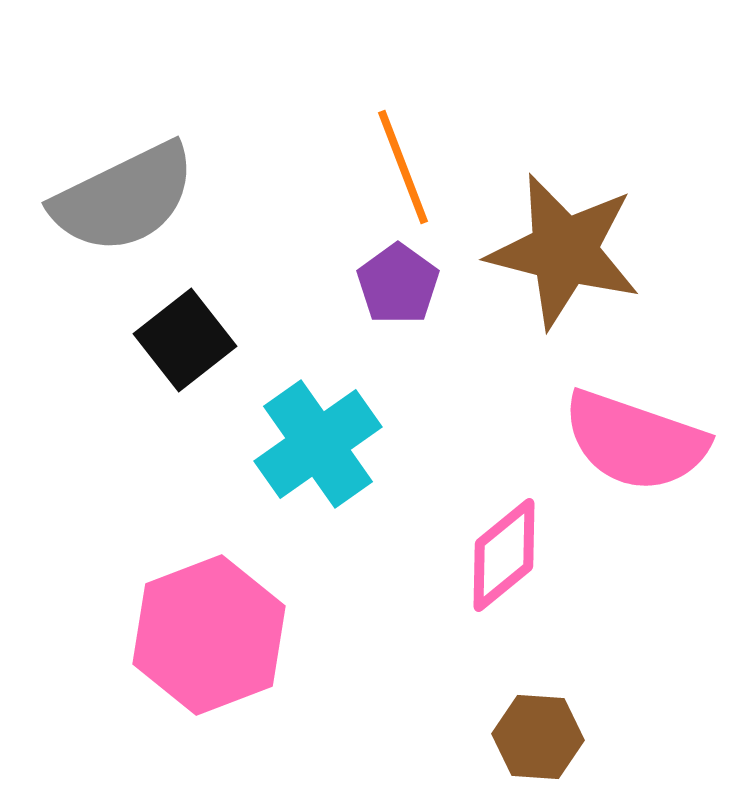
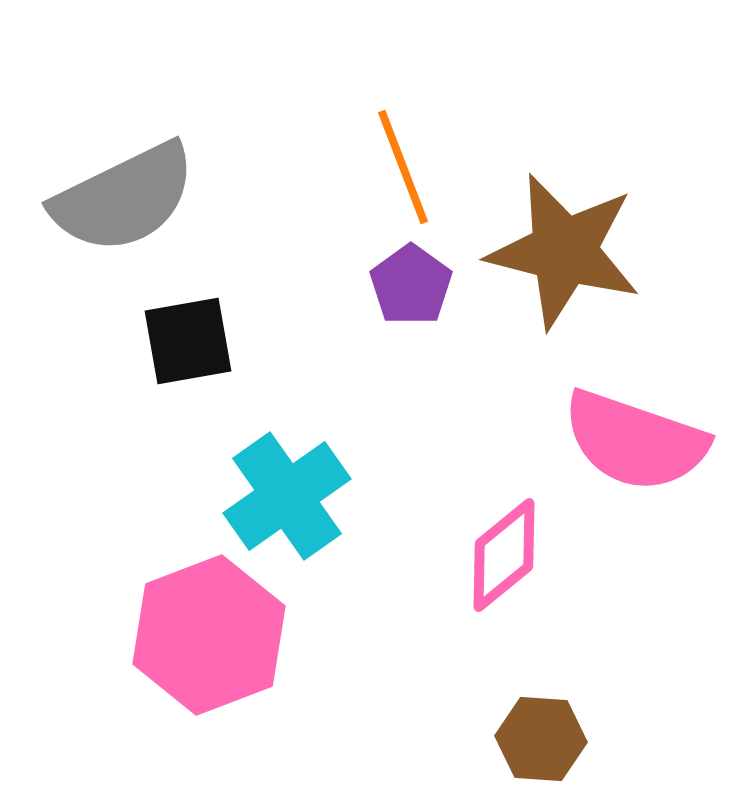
purple pentagon: moved 13 px right, 1 px down
black square: moved 3 px right, 1 px down; rotated 28 degrees clockwise
cyan cross: moved 31 px left, 52 px down
brown hexagon: moved 3 px right, 2 px down
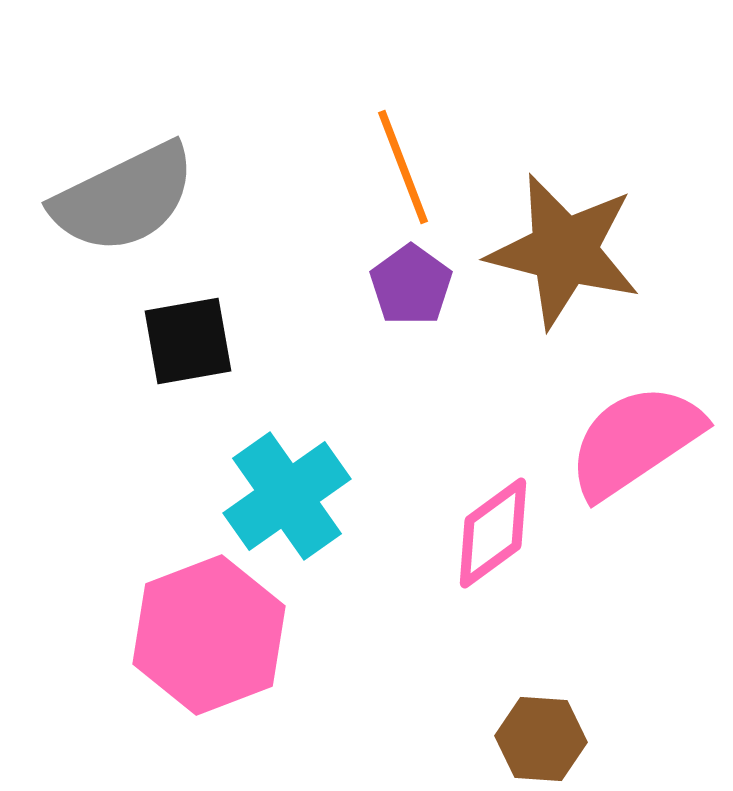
pink semicircle: rotated 127 degrees clockwise
pink diamond: moved 11 px left, 22 px up; rotated 3 degrees clockwise
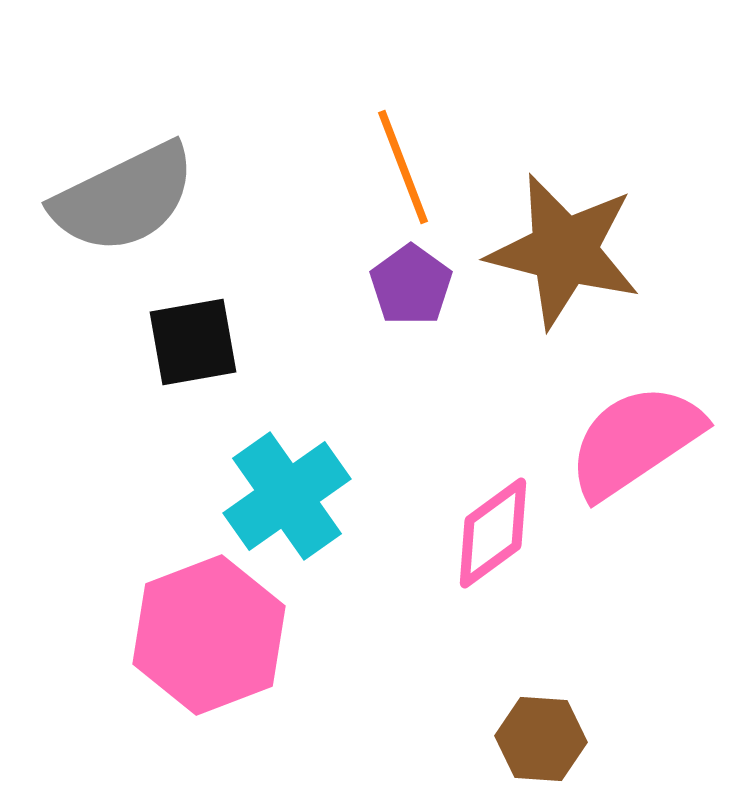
black square: moved 5 px right, 1 px down
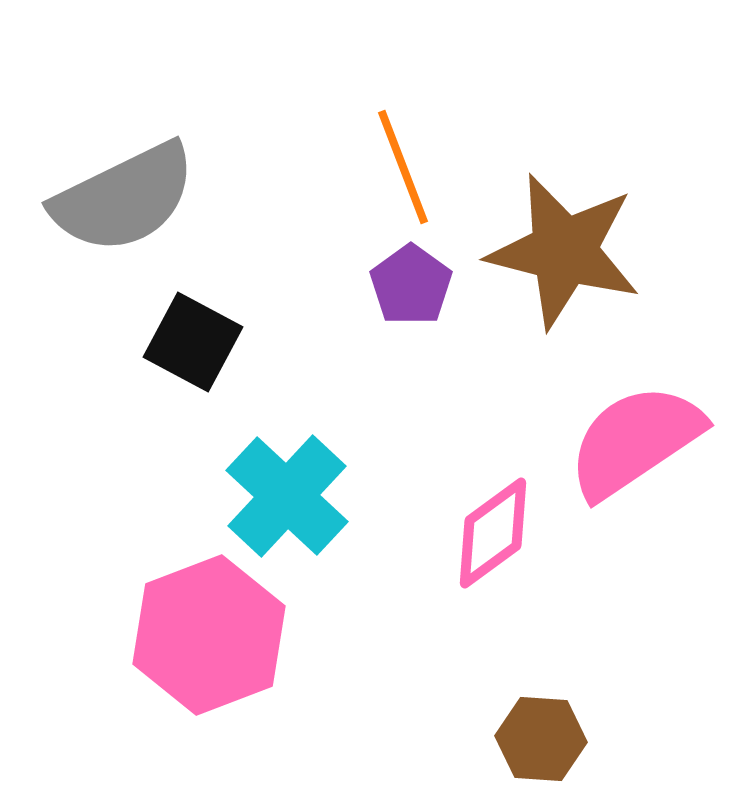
black square: rotated 38 degrees clockwise
cyan cross: rotated 12 degrees counterclockwise
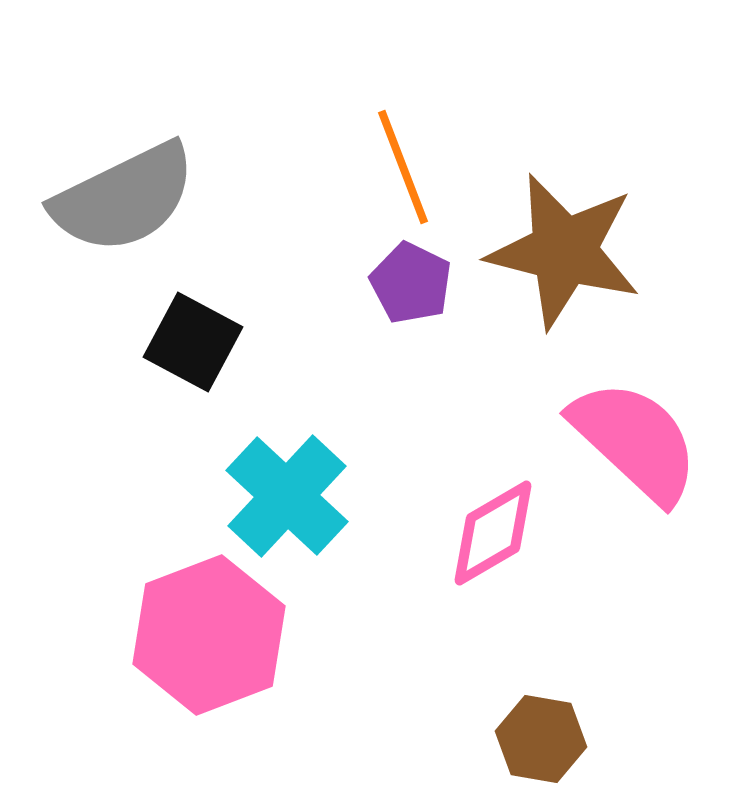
purple pentagon: moved 2 px up; rotated 10 degrees counterclockwise
pink semicircle: rotated 77 degrees clockwise
pink diamond: rotated 6 degrees clockwise
brown hexagon: rotated 6 degrees clockwise
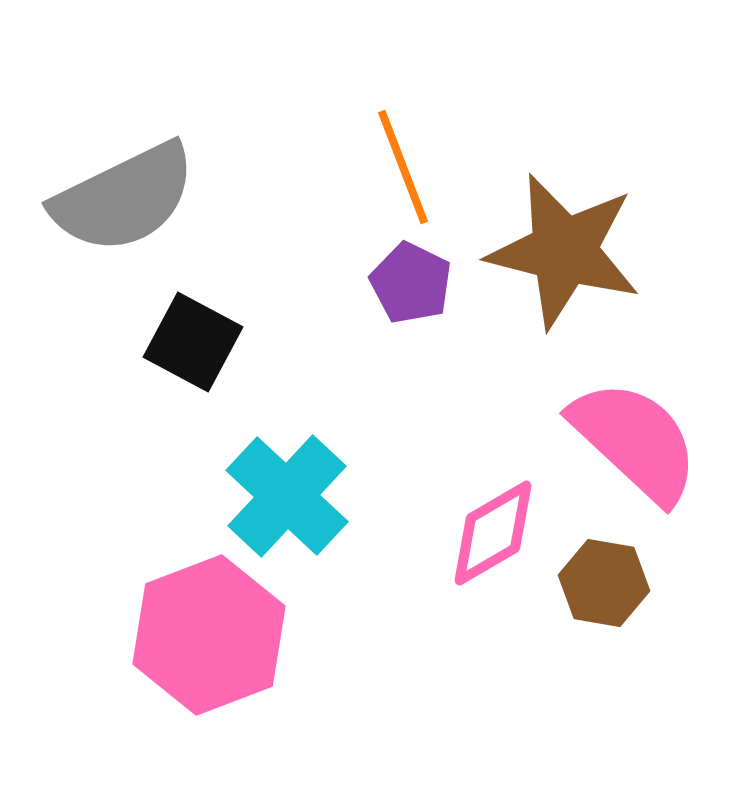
brown hexagon: moved 63 px right, 156 px up
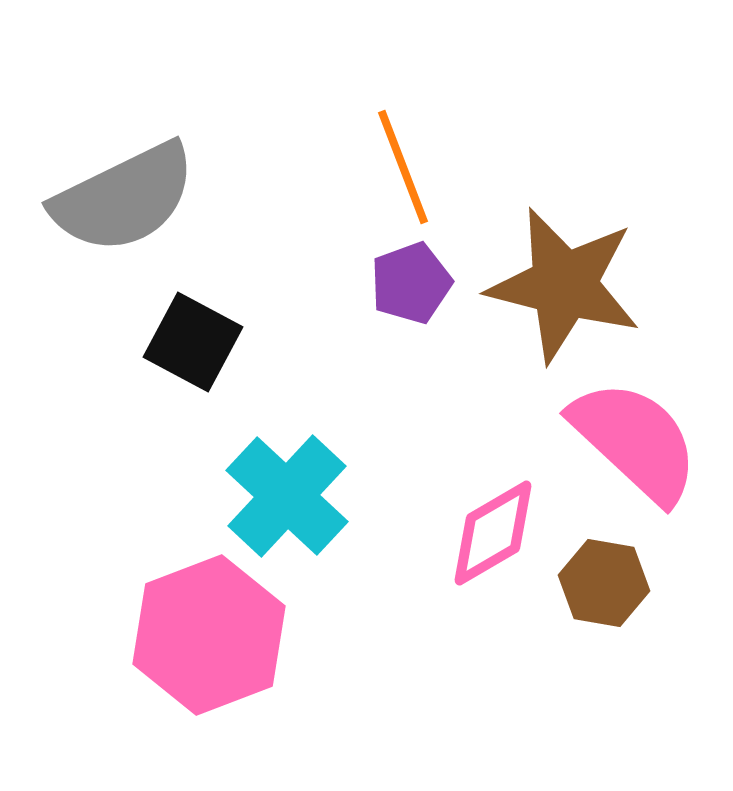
brown star: moved 34 px down
purple pentagon: rotated 26 degrees clockwise
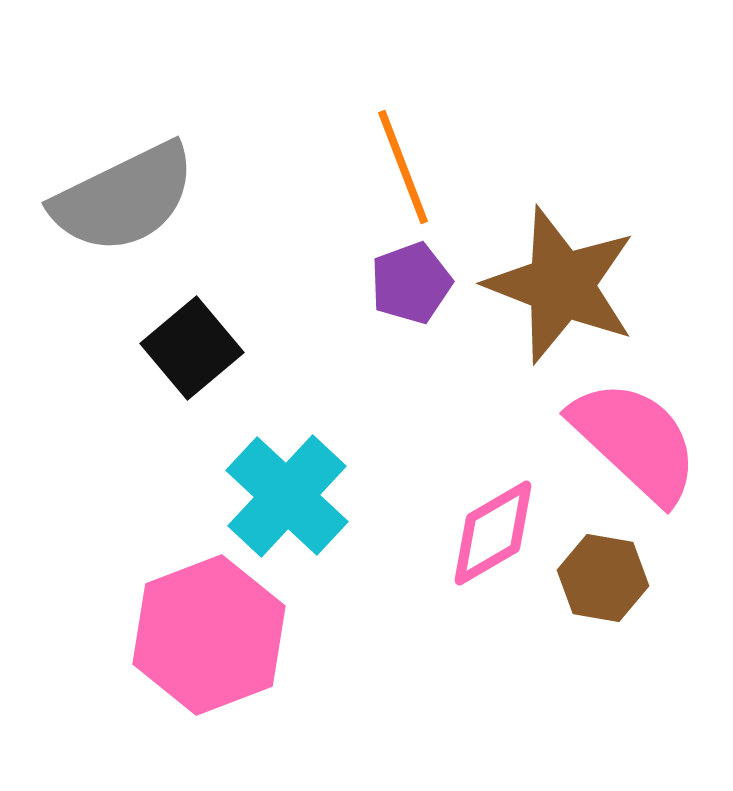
brown star: moved 3 px left; rotated 7 degrees clockwise
black square: moved 1 px left, 6 px down; rotated 22 degrees clockwise
brown hexagon: moved 1 px left, 5 px up
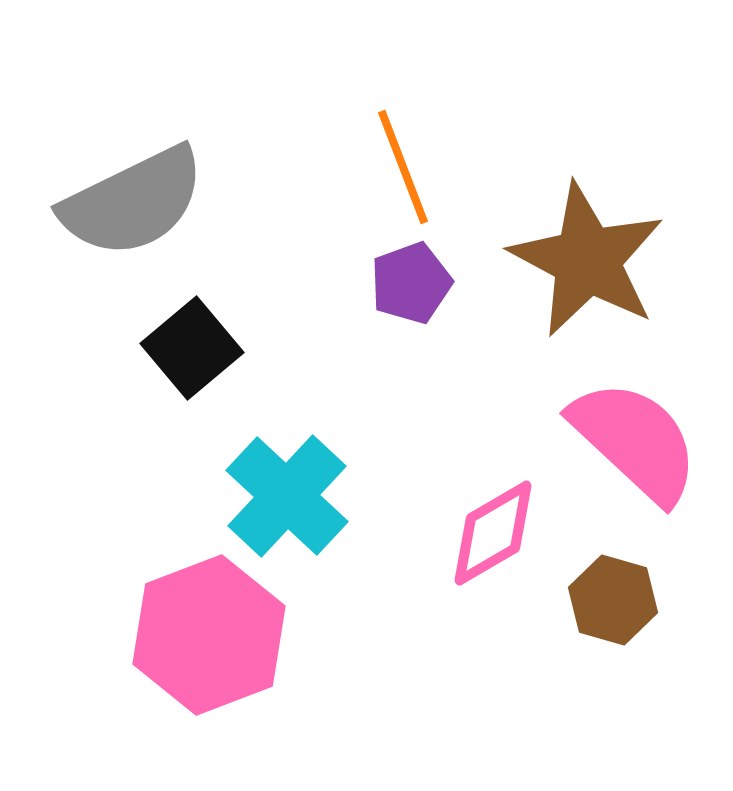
gray semicircle: moved 9 px right, 4 px down
brown star: moved 26 px right, 25 px up; rotated 7 degrees clockwise
brown hexagon: moved 10 px right, 22 px down; rotated 6 degrees clockwise
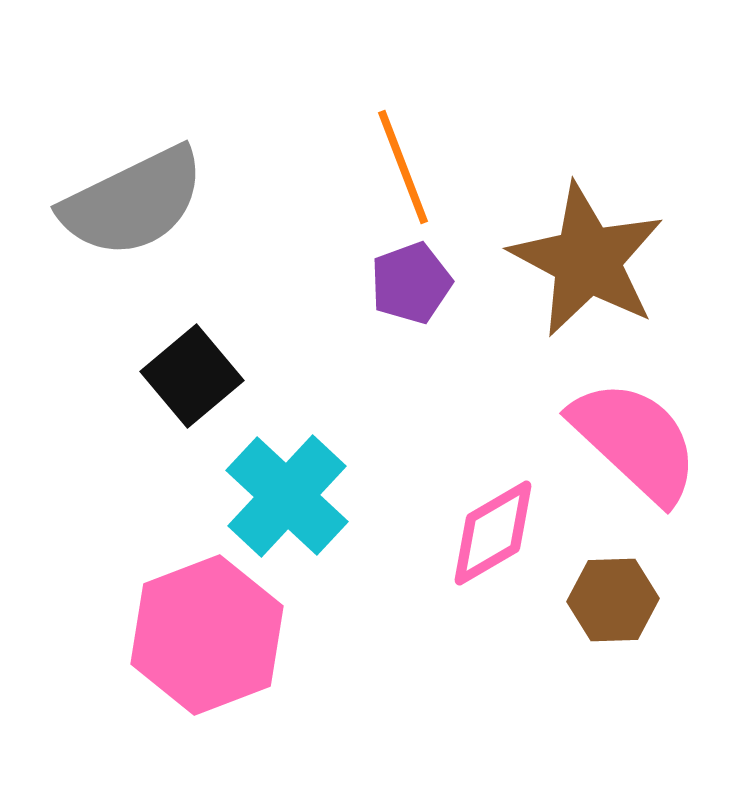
black square: moved 28 px down
brown hexagon: rotated 18 degrees counterclockwise
pink hexagon: moved 2 px left
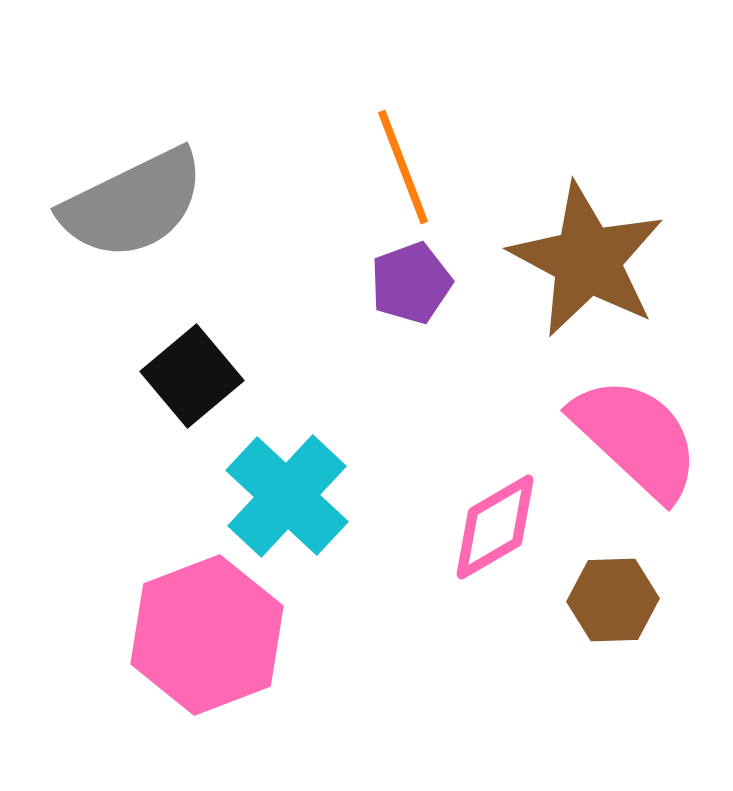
gray semicircle: moved 2 px down
pink semicircle: moved 1 px right, 3 px up
pink diamond: moved 2 px right, 6 px up
